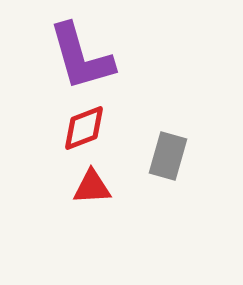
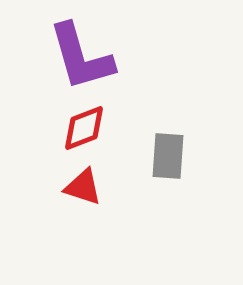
gray rectangle: rotated 12 degrees counterclockwise
red triangle: moved 9 px left; rotated 21 degrees clockwise
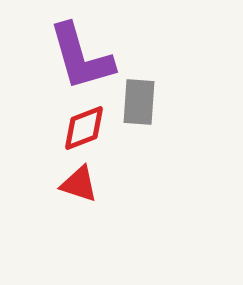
gray rectangle: moved 29 px left, 54 px up
red triangle: moved 4 px left, 3 px up
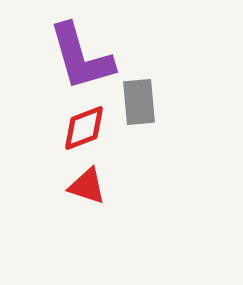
gray rectangle: rotated 9 degrees counterclockwise
red triangle: moved 8 px right, 2 px down
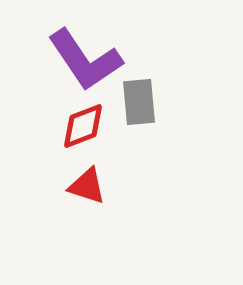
purple L-shape: moved 4 px right, 3 px down; rotated 18 degrees counterclockwise
red diamond: moved 1 px left, 2 px up
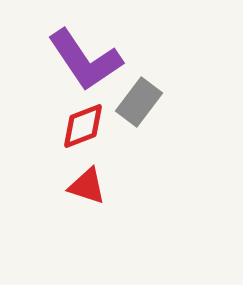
gray rectangle: rotated 42 degrees clockwise
